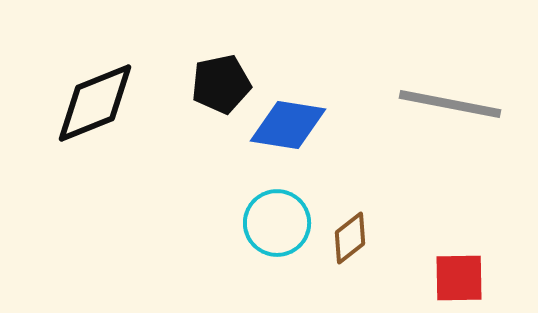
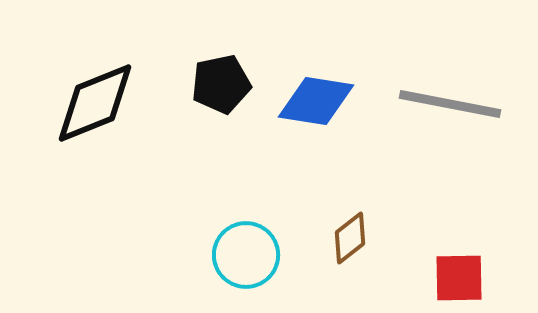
blue diamond: moved 28 px right, 24 px up
cyan circle: moved 31 px left, 32 px down
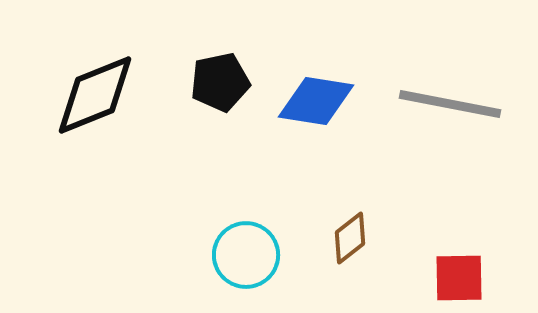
black pentagon: moved 1 px left, 2 px up
black diamond: moved 8 px up
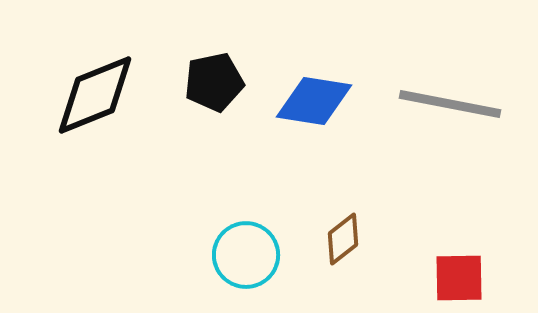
black pentagon: moved 6 px left
blue diamond: moved 2 px left
brown diamond: moved 7 px left, 1 px down
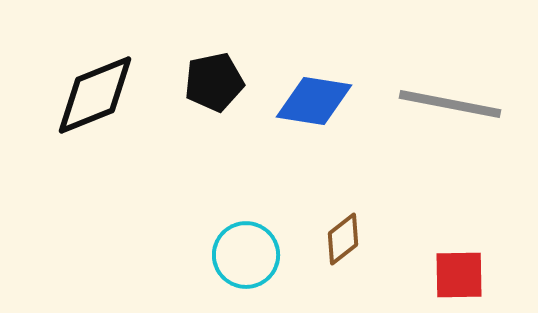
red square: moved 3 px up
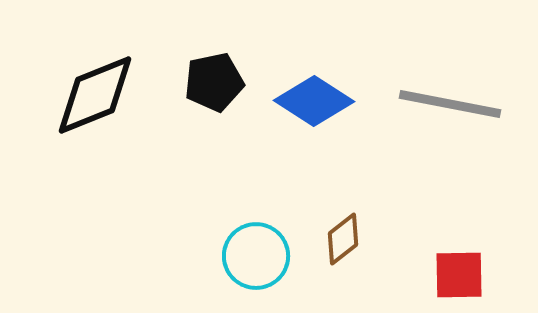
blue diamond: rotated 24 degrees clockwise
cyan circle: moved 10 px right, 1 px down
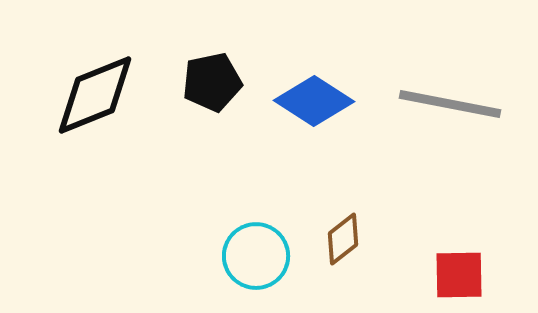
black pentagon: moved 2 px left
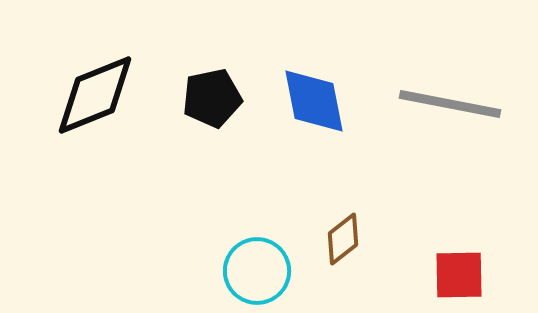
black pentagon: moved 16 px down
blue diamond: rotated 46 degrees clockwise
cyan circle: moved 1 px right, 15 px down
